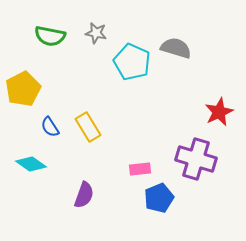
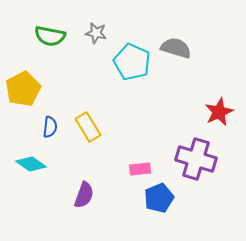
blue semicircle: rotated 140 degrees counterclockwise
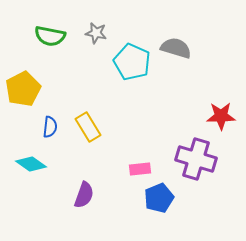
red star: moved 2 px right, 4 px down; rotated 24 degrees clockwise
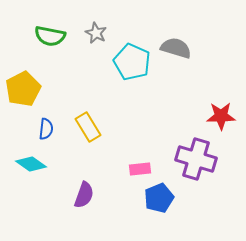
gray star: rotated 15 degrees clockwise
blue semicircle: moved 4 px left, 2 px down
